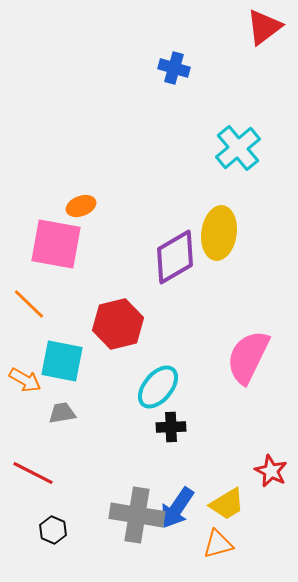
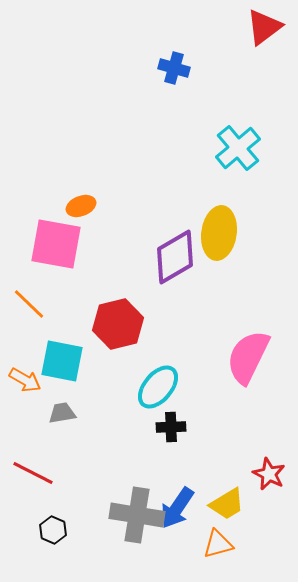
red star: moved 2 px left, 3 px down
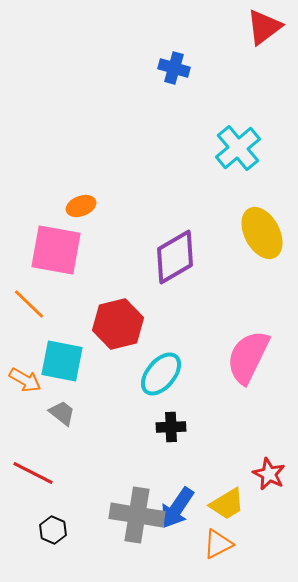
yellow ellipse: moved 43 px right; rotated 36 degrees counterclockwise
pink square: moved 6 px down
cyan ellipse: moved 3 px right, 13 px up
gray trapezoid: rotated 48 degrees clockwise
orange triangle: rotated 12 degrees counterclockwise
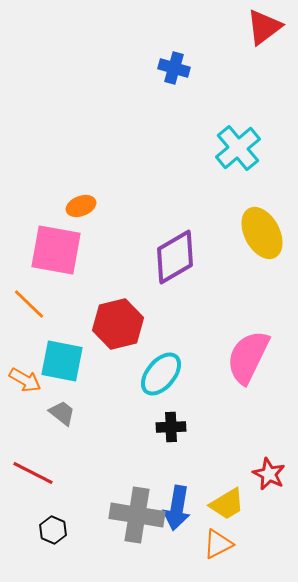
blue arrow: rotated 24 degrees counterclockwise
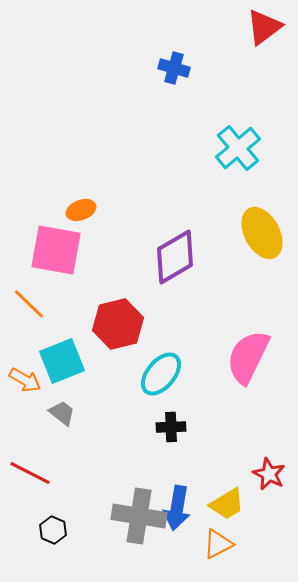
orange ellipse: moved 4 px down
cyan square: rotated 33 degrees counterclockwise
red line: moved 3 px left
gray cross: moved 2 px right, 1 px down
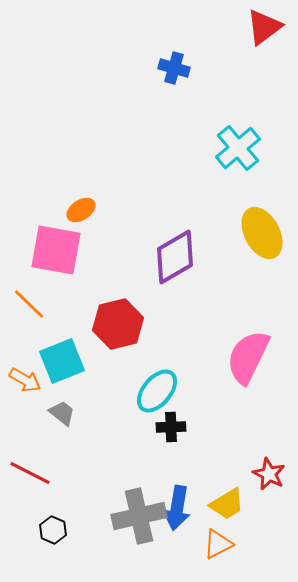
orange ellipse: rotated 12 degrees counterclockwise
cyan ellipse: moved 4 px left, 17 px down
gray cross: rotated 22 degrees counterclockwise
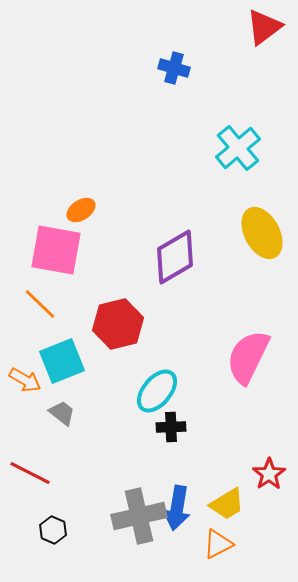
orange line: moved 11 px right
red star: rotated 12 degrees clockwise
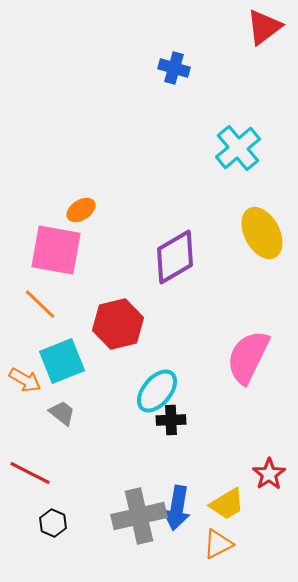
black cross: moved 7 px up
black hexagon: moved 7 px up
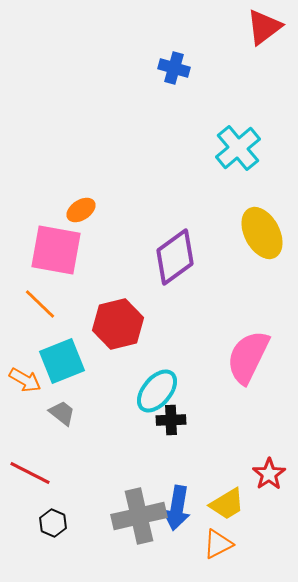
purple diamond: rotated 6 degrees counterclockwise
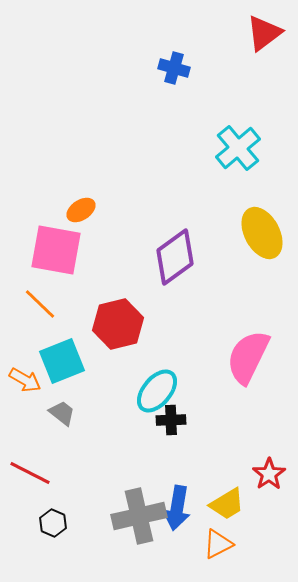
red triangle: moved 6 px down
